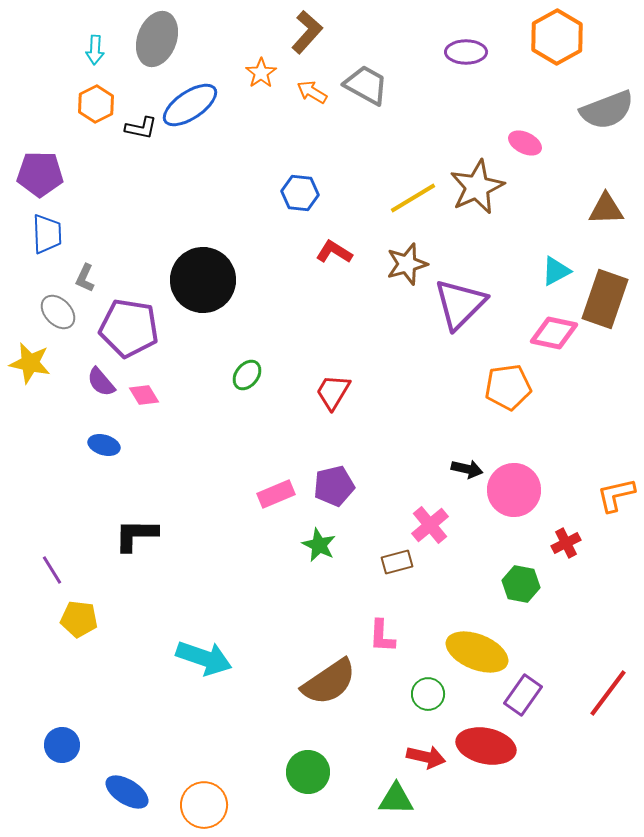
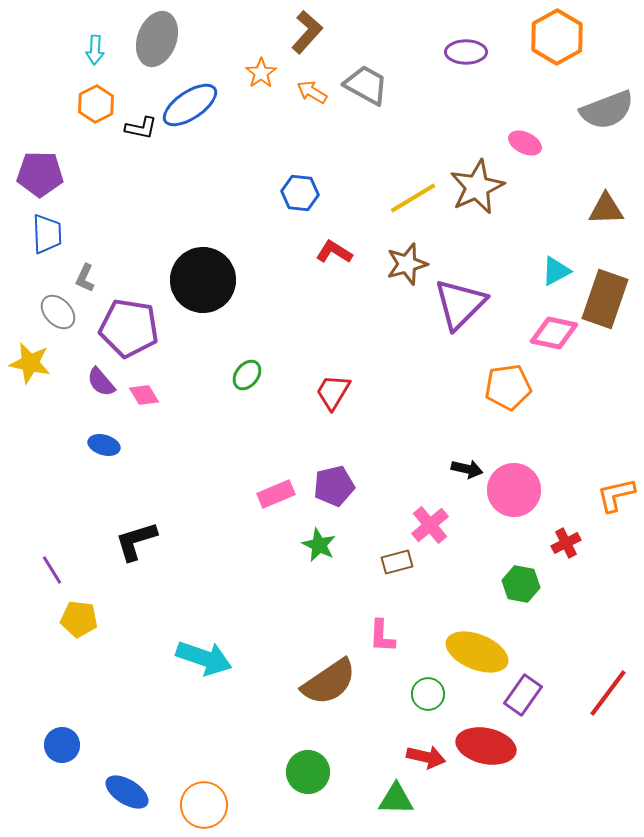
black L-shape at (136, 535): moved 6 px down; rotated 18 degrees counterclockwise
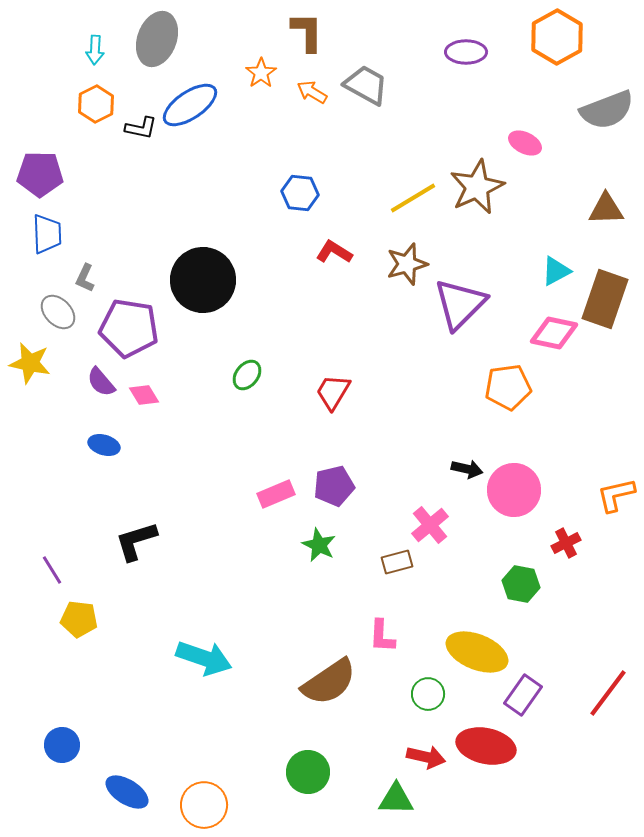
brown L-shape at (307, 32): rotated 42 degrees counterclockwise
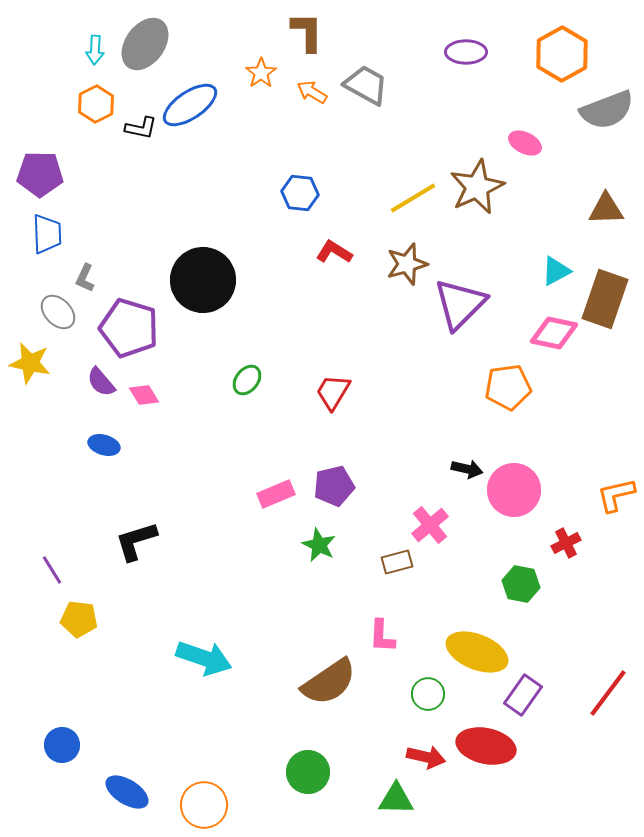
orange hexagon at (557, 37): moved 5 px right, 17 px down
gray ellipse at (157, 39): moved 12 px left, 5 px down; rotated 16 degrees clockwise
purple pentagon at (129, 328): rotated 8 degrees clockwise
green ellipse at (247, 375): moved 5 px down
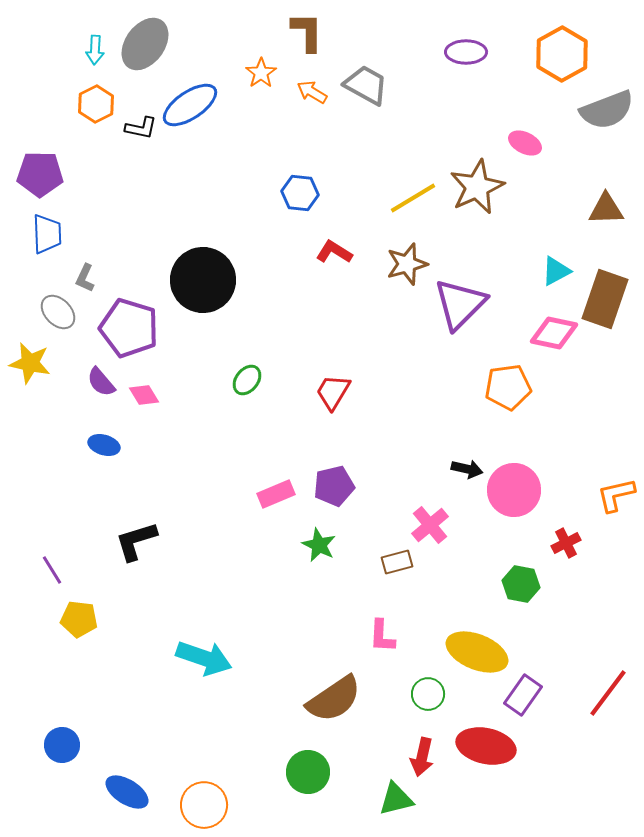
brown semicircle at (329, 682): moved 5 px right, 17 px down
red arrow at (426, 757): moved 4 px left; rotated 90 degrees clockwise
green triangle at (396, 799): rotated 15 degrees counterclockwise
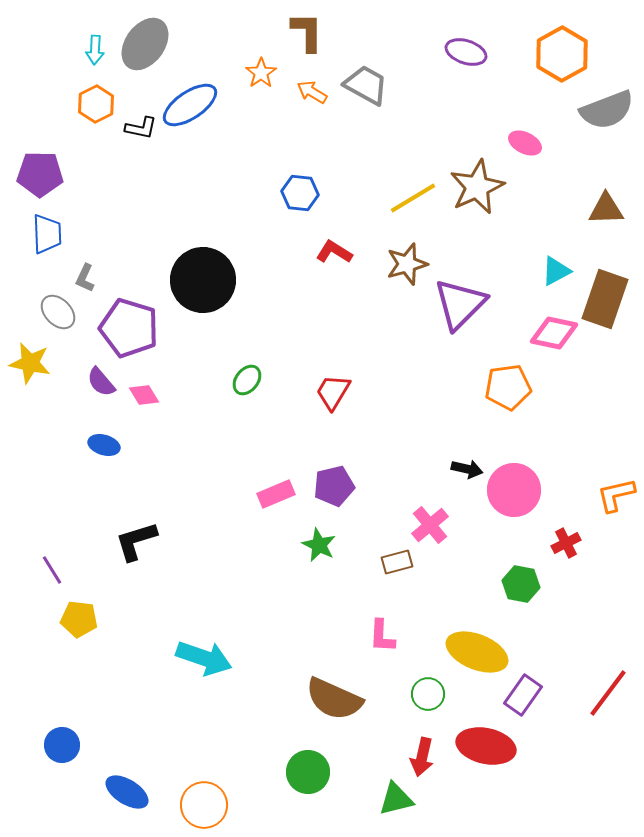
purple ellipse at (466, 52): rotated 18 degrees clockwise
brown semicircle at (334, 699): rotated 58 degrees clockwise
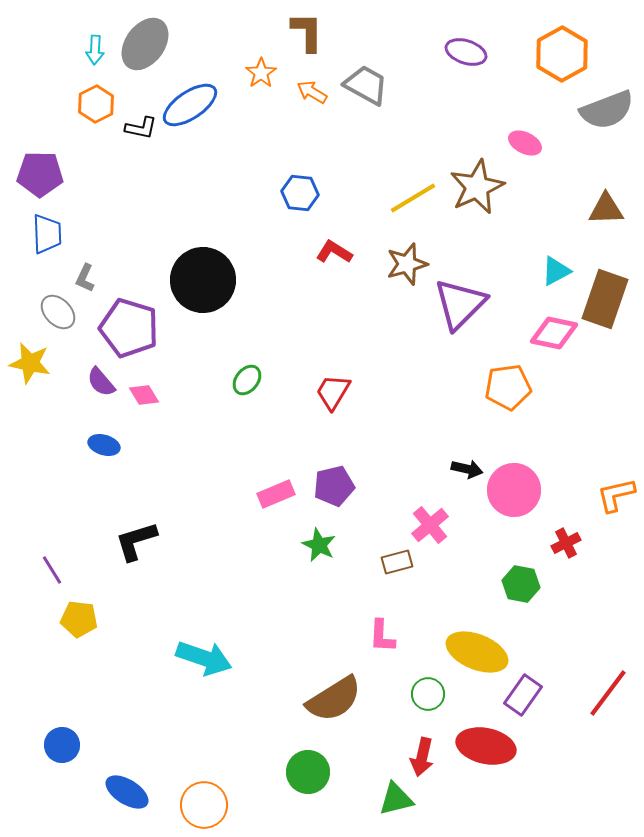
brown semicircle at (334, 699): rotated 56 degrees counterclockwise
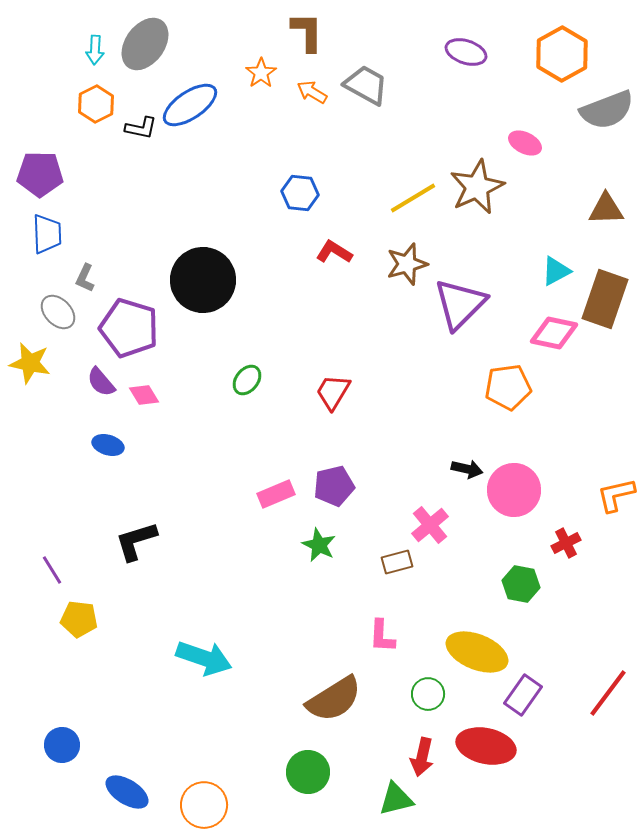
blue ellipse at (104, 445): moved 4 px right
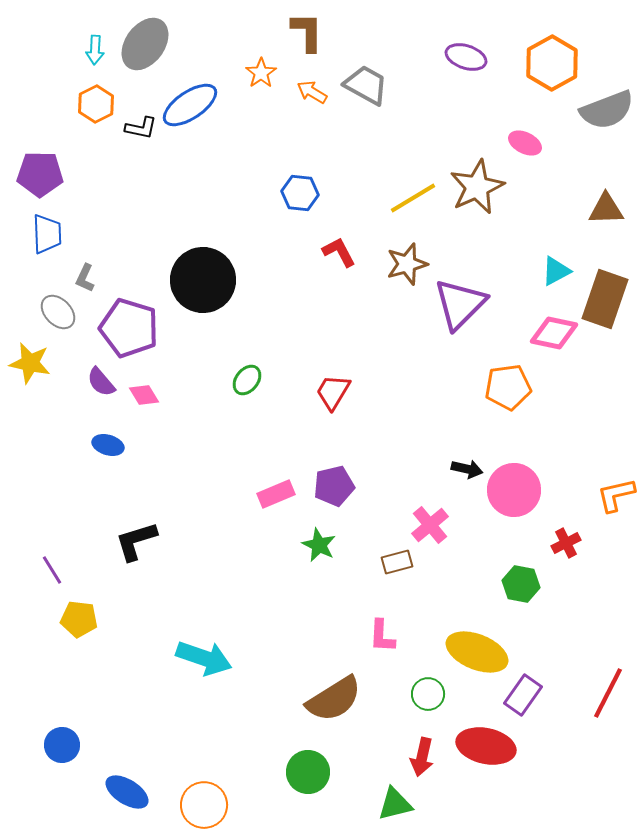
purple ellipse at (466, 52): moved 5 px down
orange hexagon at (562, 54): moved 10 px left, 9 px down
red L-shape at (334, 252): moved 5 px right; rotated 30 degrees clockwise
red line at (608, 693): rotated 10 degrees counterclockwise
green triangle at (396, 799): moved 1 px left, 5 px down
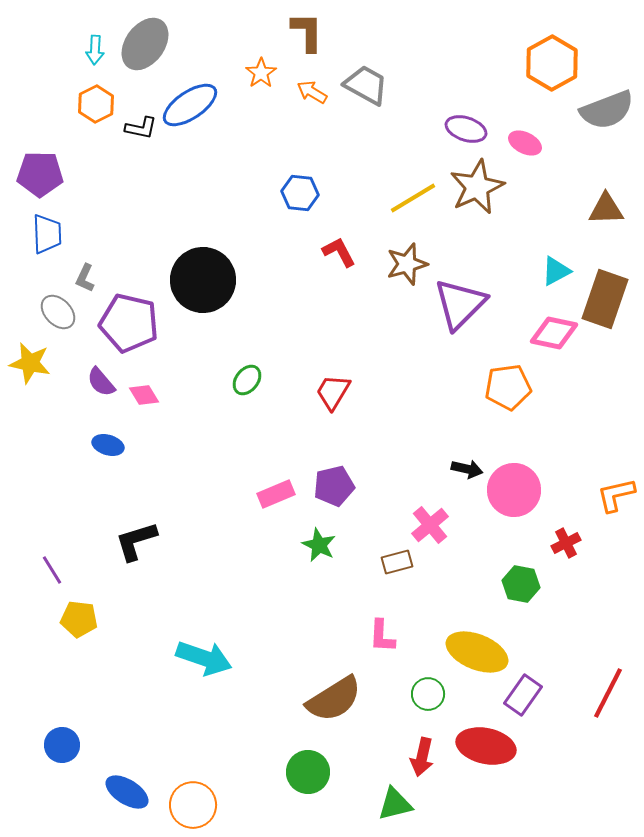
purple ellipse at (466, 57): moved 72 px down
purple pentagon at (129, 328): moved 5 px up; rotated 4 degrees counterclockwise
orange circle at (204, 805): moved 11 px left
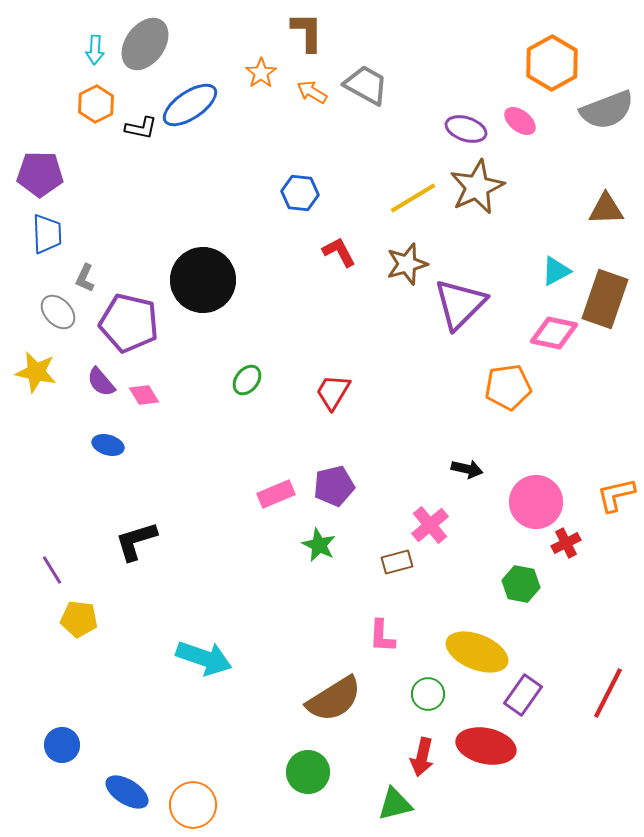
pink ellipse at (525, 143): moved 5 px left, 22 px up; rotated 12 degrees clockwise
yellow star at (30, 363): moved 6 px right, 9 px down
pink circle at (514, 490): moved 22 px right, 12 px down
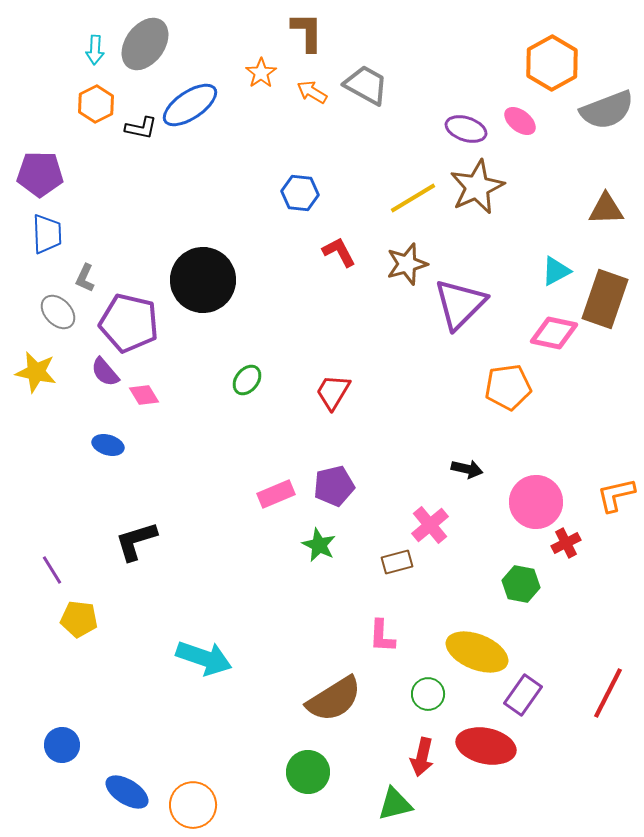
purple semicircle at (101, 382): moved 4 px right, 10 px up
